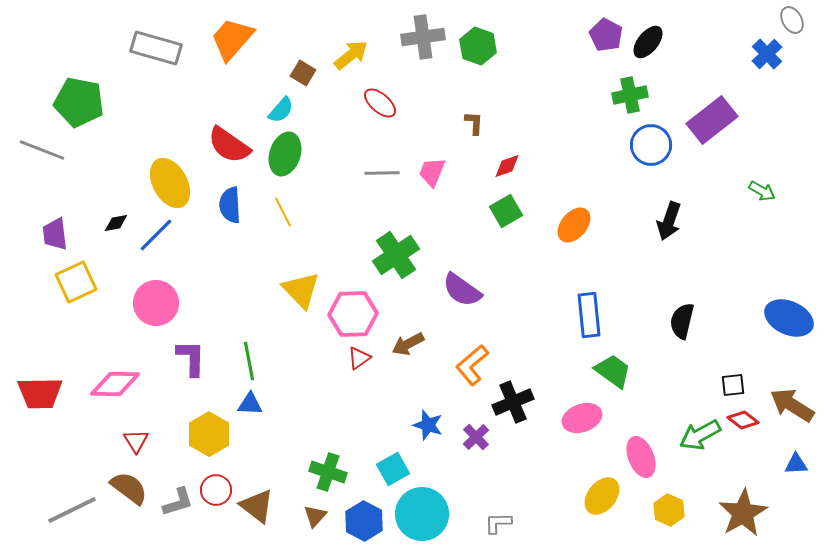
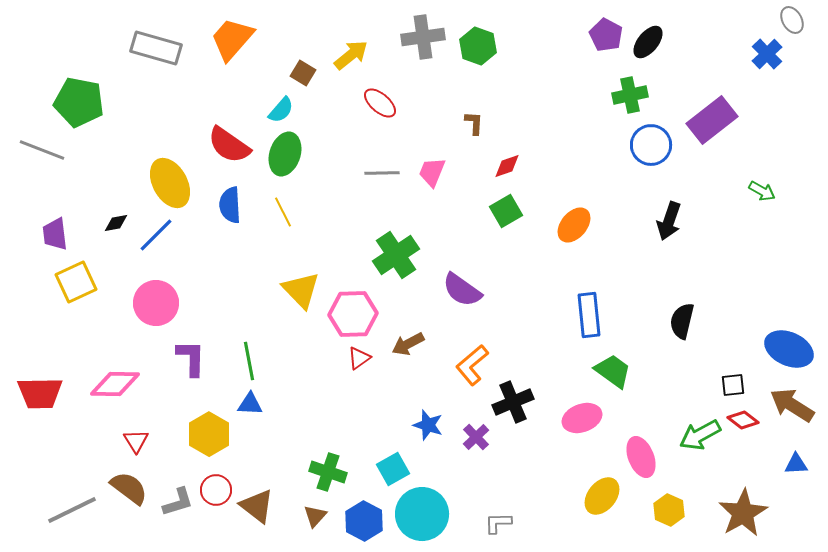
blue ellipse at (789, 318): moved 31 px down
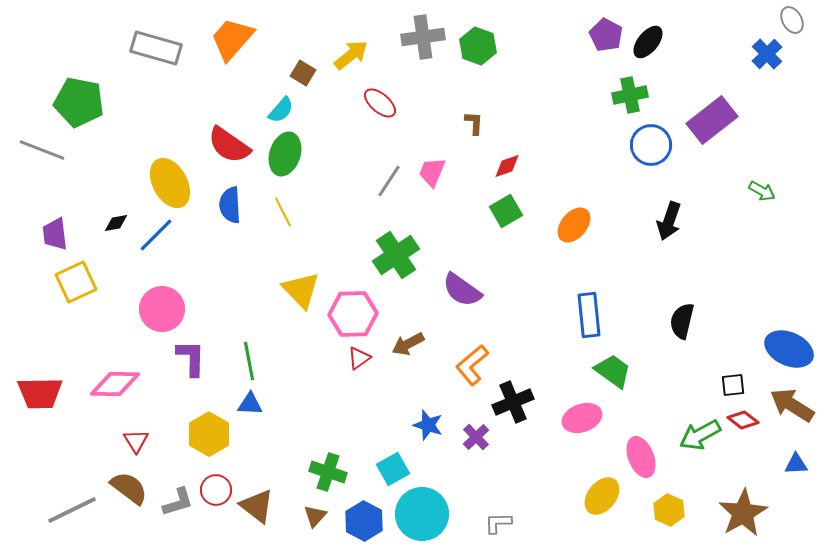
gray line at (382, 173): moved 7 px right, 8 px down; rotated 56 degrees counterclockwise
pink circle at (156, 303): moved 6 px right, 6 px down
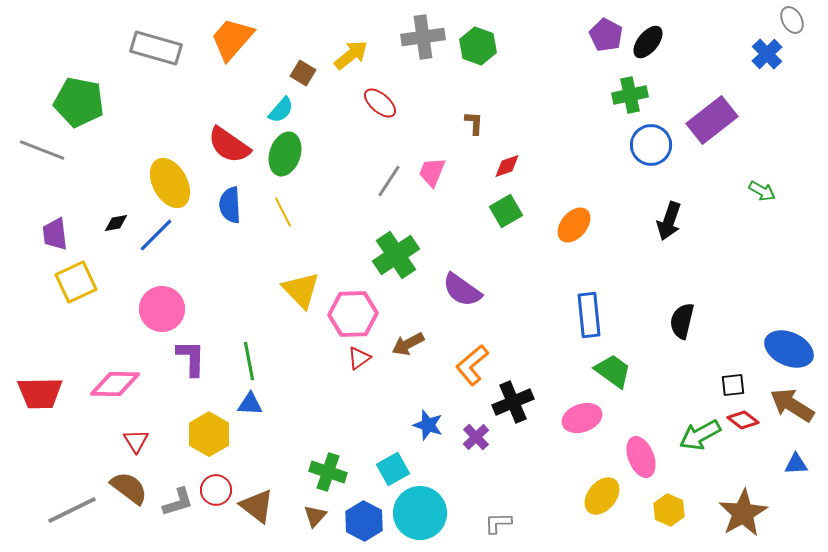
cyan circle at (422, 514): moved 2 px left, 1 px up
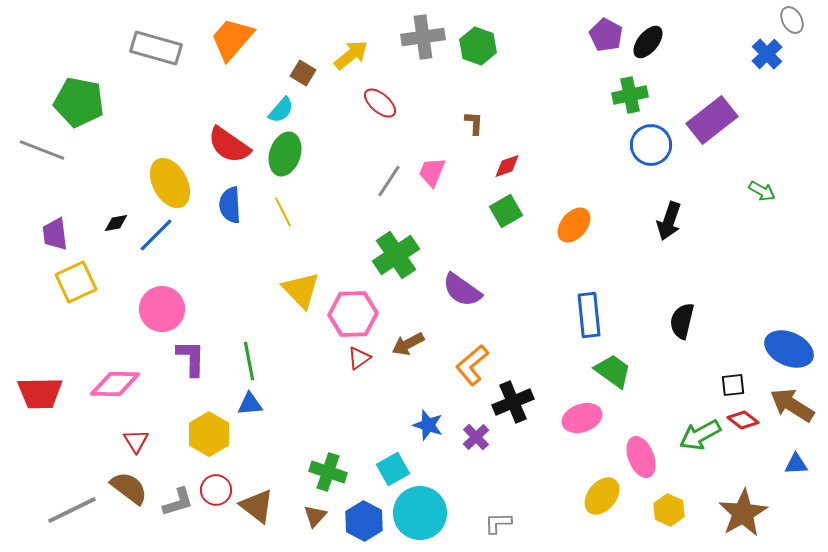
blue triangle at (250, 404): rotated 8 degrees counterclockwise
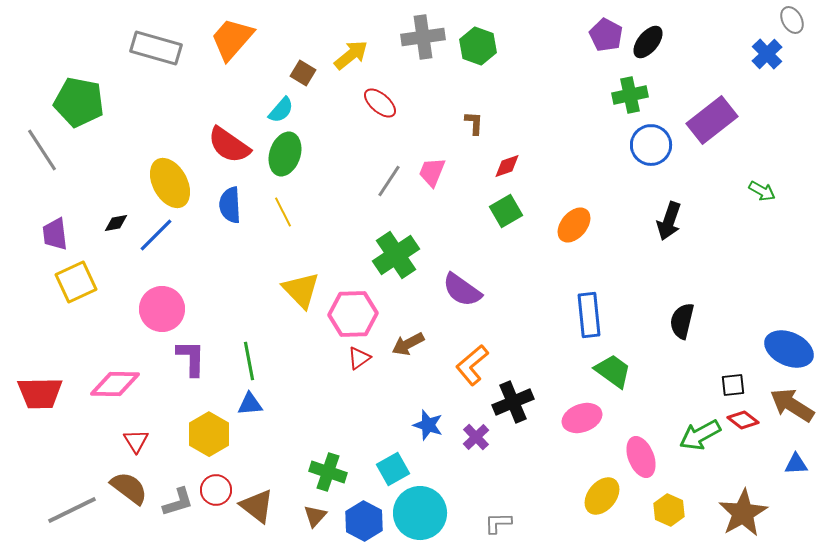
gray line at (42, 150): rotated 36 degrees clockwise
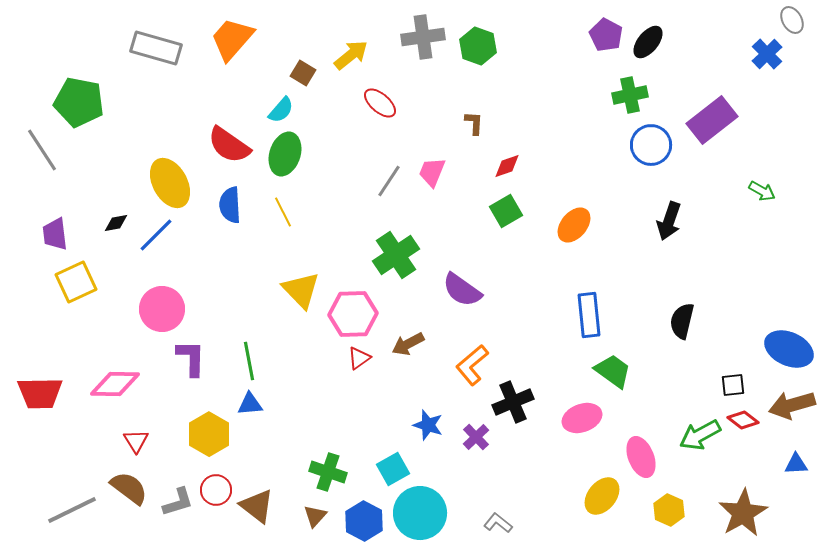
brown arrow at (792, 405): rotated 48 degrees counterclockwise
gray L-shape at (498, 523): rotated 40 degrees clockwise
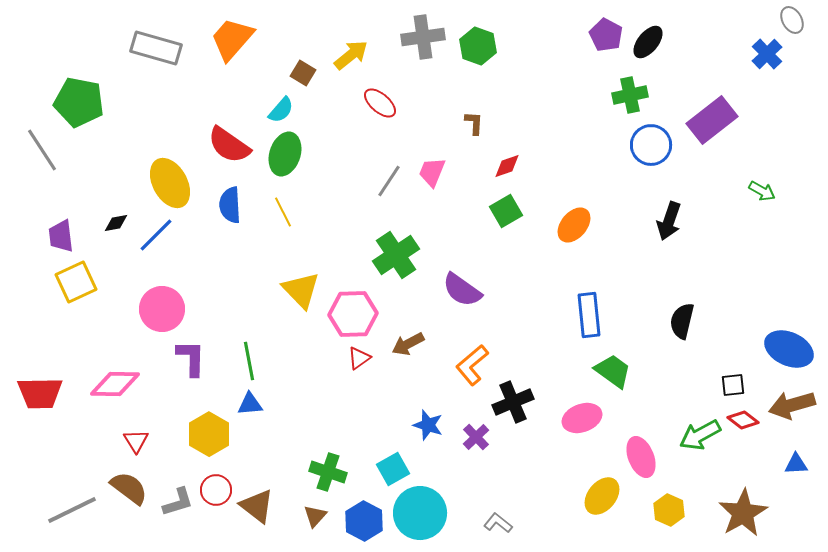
purple trapezoid at (55, 234): moved 6 px right, 2 px down
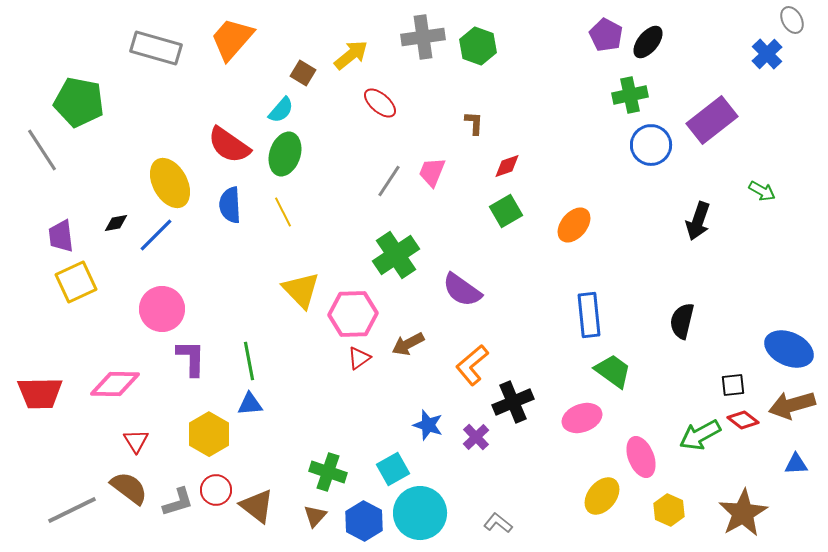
black arrow at (669, 221): moved 29 px right
